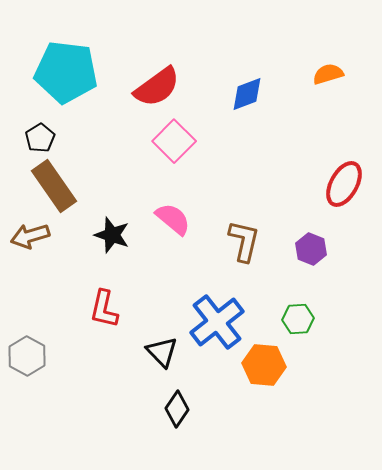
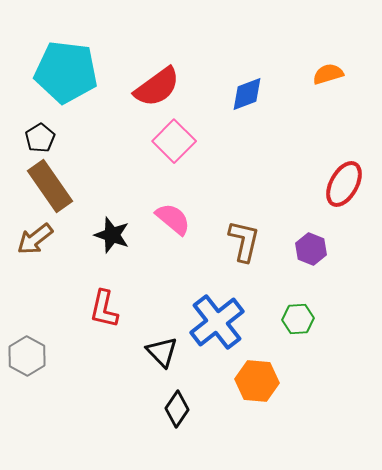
brown rectangle: moved 4 px left
brown arrow: moved 5 px right, 3 px down; rotated 21 degrees counterclockwise
orange hexagon: moved 7 px left, 16 px down
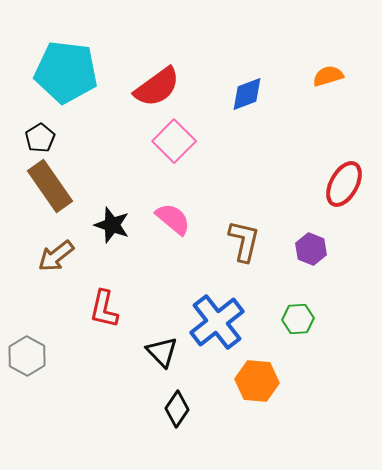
orange semicircle: moved 2 px down
black star: moved 10 px up
brown arrow: moved 21 px right, 17 px down
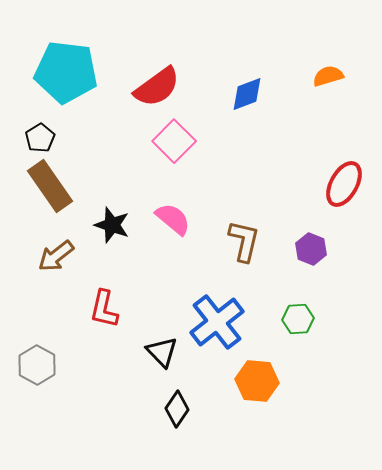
gray hexagon: moved 10 px right, 9 px down
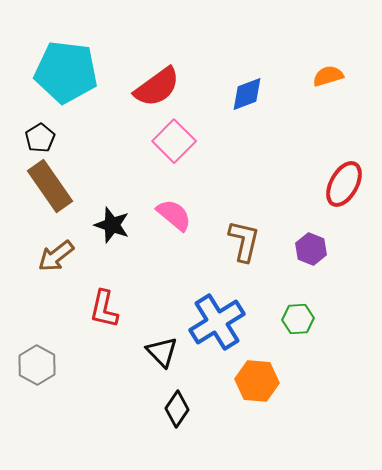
pink semicircle: moved 1 px right, 4 px up
blue cross: rotated 6 degrees clockwise
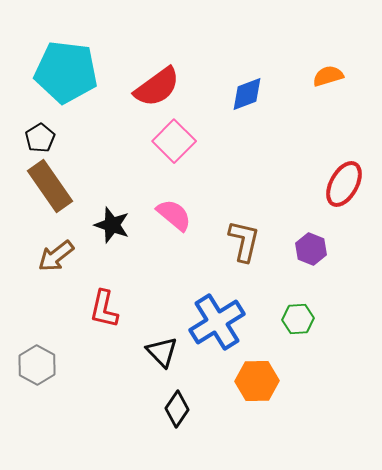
orange hexagon: rotated 6 degrees counterclockwise
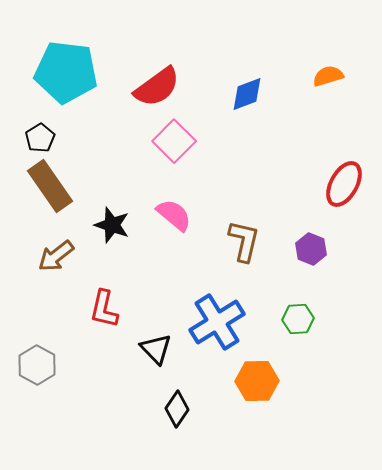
black triangle: moved 6 px left, 3 px up
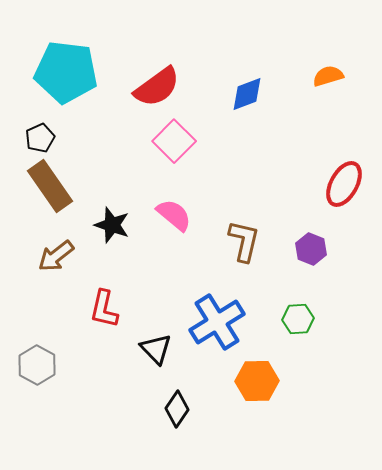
black pentagon: rotated 8 degrees clockwise
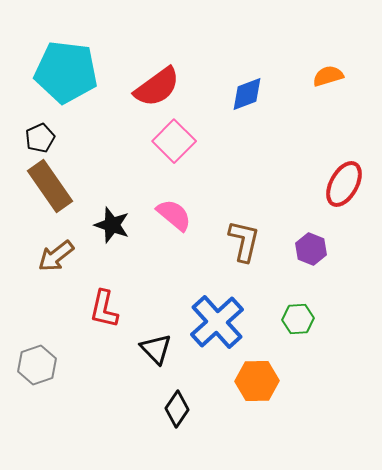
blue cross: rotated 10 degrees counterclockwise
gray hexagon: rotated 12 degrees clockwise
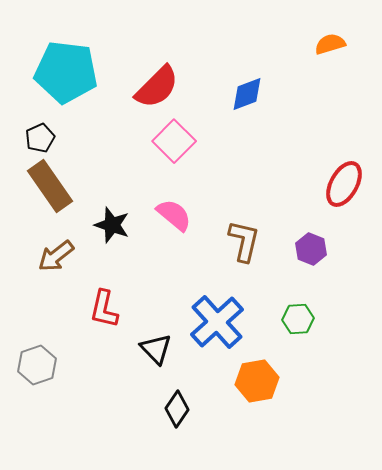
orange semicircle: moved 2 px right, 32 px up
red semicircle: rotated 9 degrees counterclockwise
orange hexagon: rotated 9 degrees counterclockwise
